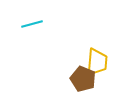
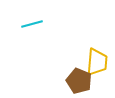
brown pentagon: moved 4 px left, 2 px down
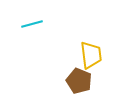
yellow trapezoid: moved 6 px left, 7 px up; rotated 12 degrees counterclockwise
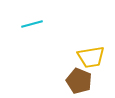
yellow trapezoid: moved 2 px down; rotated 88 degrees clockwise
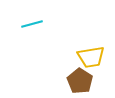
brown pentagon: moved 1 px right; rotated 10 degrees clockwise
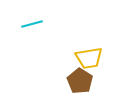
yellow trapezoid: moved 2 px left, 1 px down
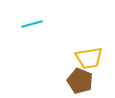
brown pentagon: rotated 10 degrees counterclockwise
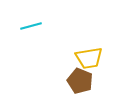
cyan line: moved 1 px left, 2 px down
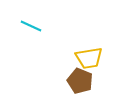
cyan line: rotated 40 degrees clockwise
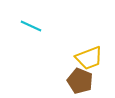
yellow trapezoid: rotated 12 degrees counterclockwise
